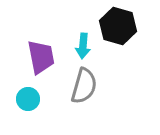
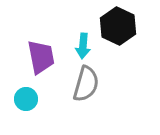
black hexagon: rotated 9 degrees clockwise
gray semicircle: moved 2 px right, 2 px up
cyan circle: moved 2 px left
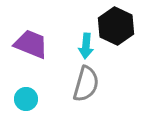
black hexagon: moved 2 px left
cyan arrow: moved 3 px right
purple trapezoid: moved 10 px left, 13 px up; rotated 57 degrees counterclockwise
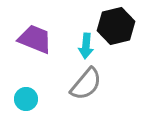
black hexagon: rotated 21 degrees clockwise
purple trapezoid: moved 4 px right, 5 px up
gray semicircle: rotated 24 degrees clockwise
